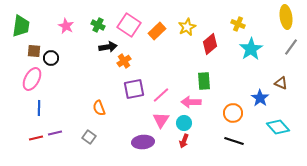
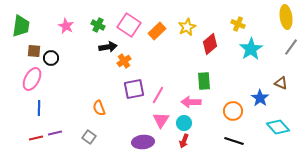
pink line: moved 3 px left; rotated 18 degrees counterclockwise
orange circle: moved 2 px up
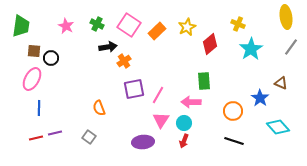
green cross: moved 1 px left, 1 px up
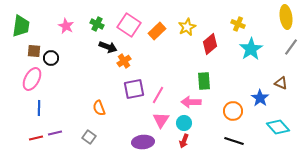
black arrow: rotated 30 degrees clockwise
